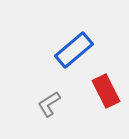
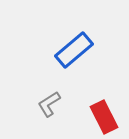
red rectangle: moved 2 px left, 26 px down
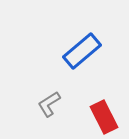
blue rectangle: moved 8 px right, 1 px down
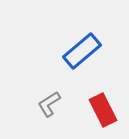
red rectangle: moved 1 px left, 7 px up
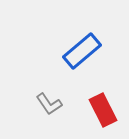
gray L-shape: rotated 92 degrees counterclockwise
